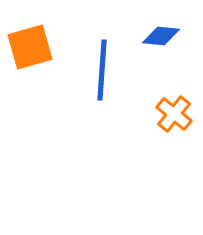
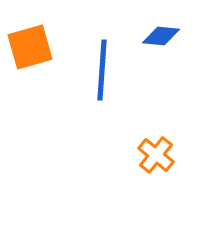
orange cross: moved 18 px left, 41 px down
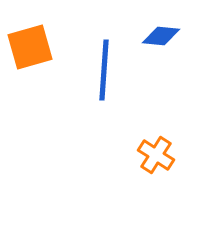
blue line: moved 2 px right
orange cross: rotated 6 degrees counterclockwise
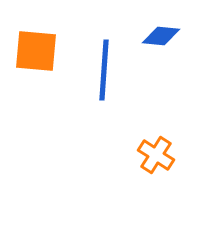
orange square: moved 6 px right, 4 px down; rotated 21 degrees clockwise
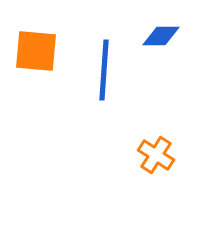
blue diamond: rotated 6 degrees counterclockwise
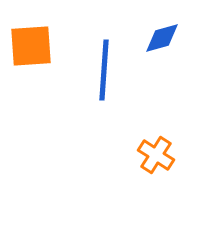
blue diamond: moved 1 px right, 2 px down; rotated 15 degrees counterclockwise
orange square: moved 5 px left, 5 px up; rotated 9 degrees counterclockwise
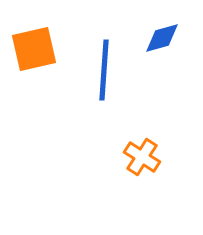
orange square: moved 3 px right, 3 px down; rotated 9 degrees counterclockwise
orange cross: moved 14 px left, 2 px down
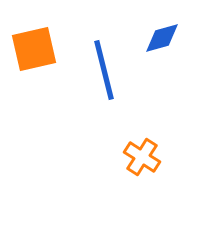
blue line: rotated 18 degrees counterclockwise
